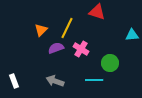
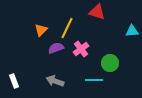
cyan triangle: moved 4 px up
pink cross: rotated 21 degrees clockwise
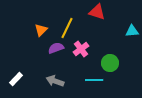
white rectangle: moved 2 px right, 2 px up; rotated 64 degrees clockwise
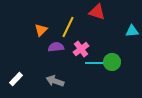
yellow line: moved 1 px right, 1 px up
purple semicircle: moved 1 px up; rotated 14 degrees clockwise
green circle: moved 2 px right, 1 px up
cyan line: moved 17 px up
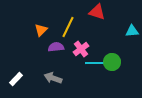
gray arrow: moved 2 px left, 3 px up
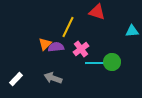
orange triangle: moved 4 px right, 14 px down
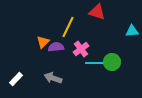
orange triangle: moved 2 px left, 2 px up
